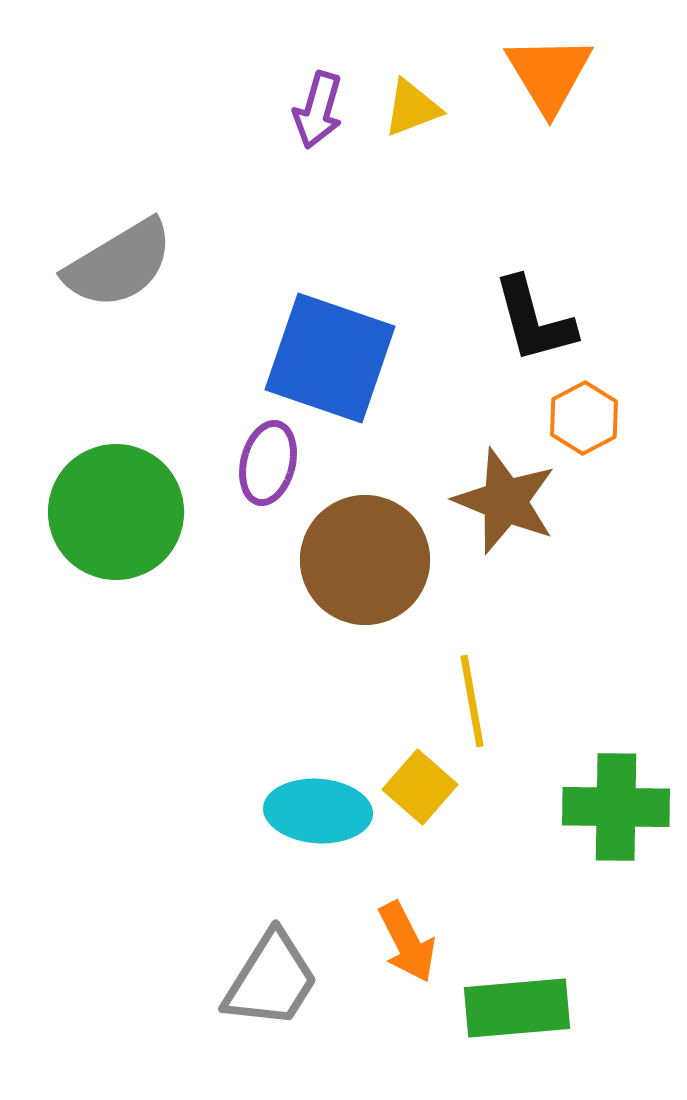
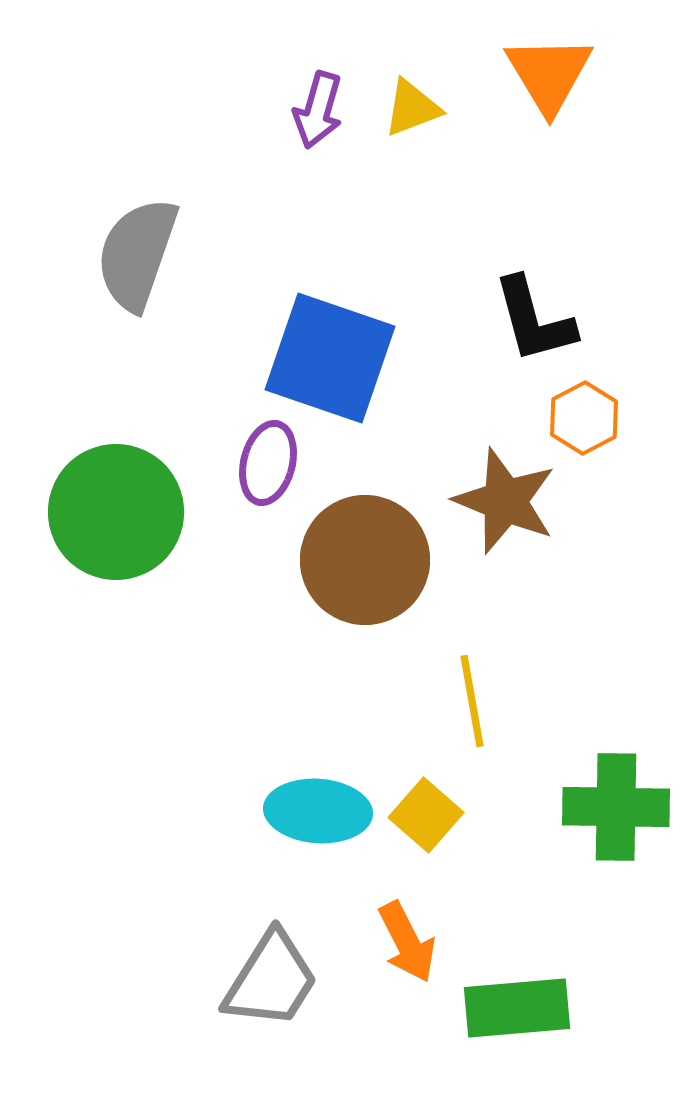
gray semicircle: moved 18 px right, 10 px up; rotated 140 degrees clockwise
yellow square: moved 6 px right, 28 px down
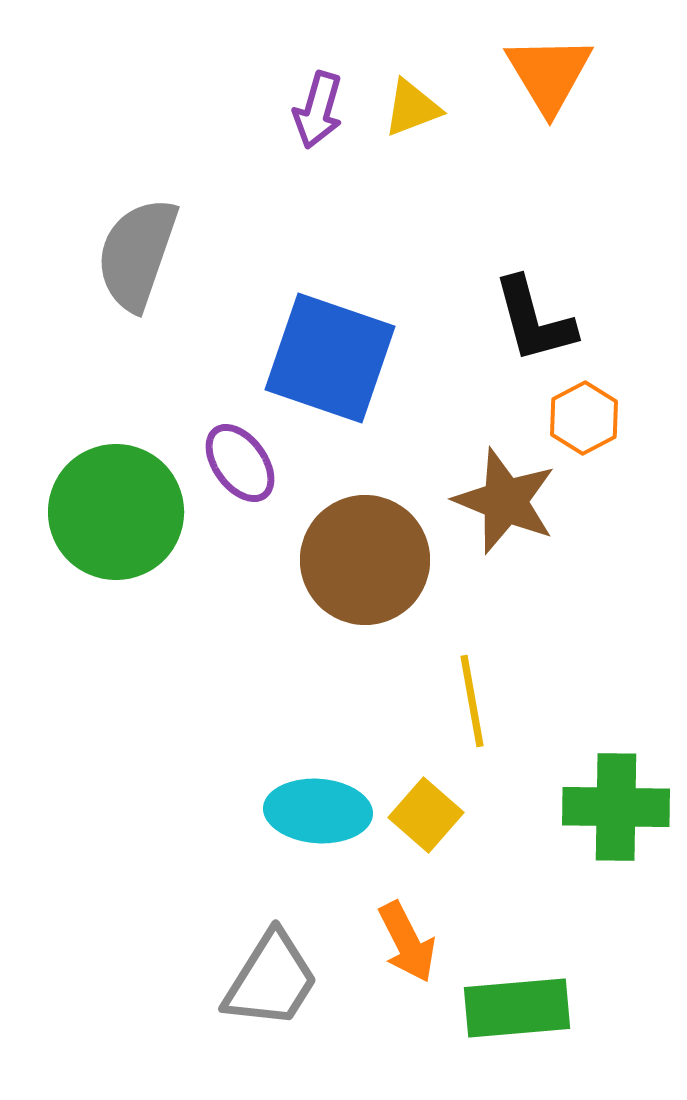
purple ellipse: moved 28 px left; rotated 50 degrees counterclockwise
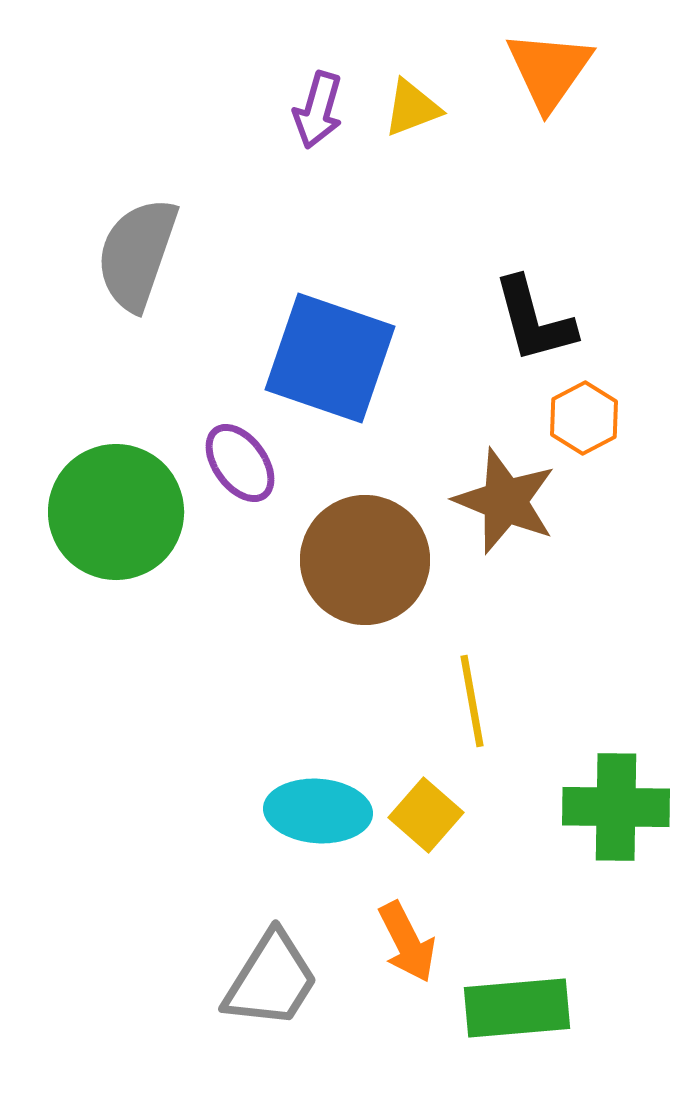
orange triangle: moved 4 px up; rotated 6 degrees clockwise
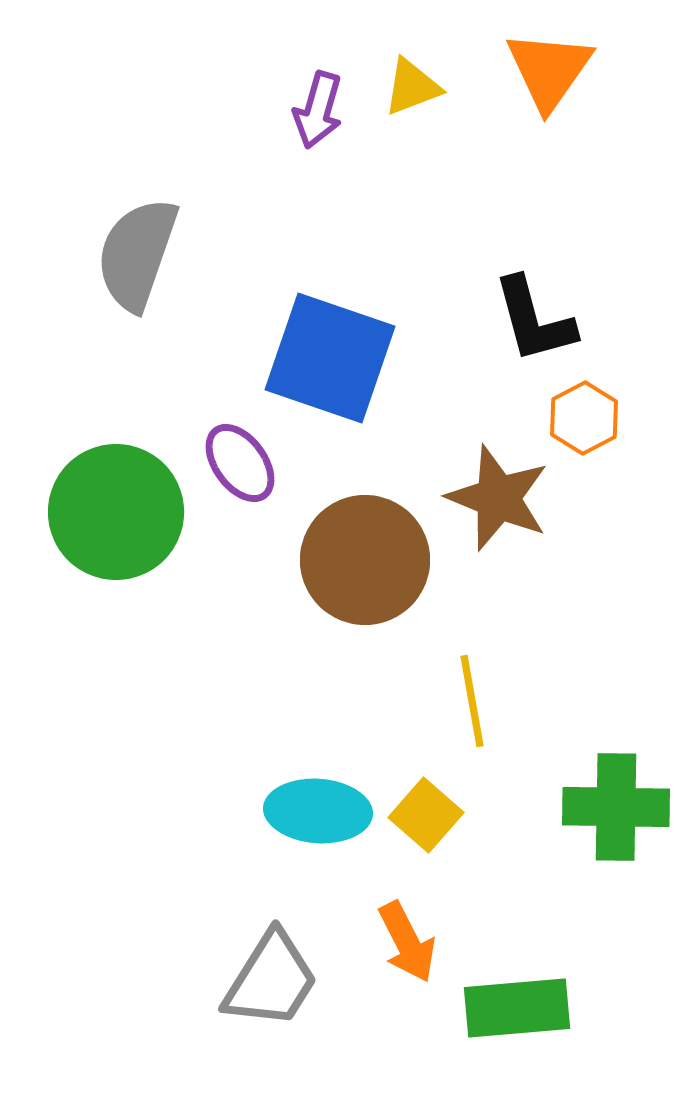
yellow triangle: moved 21 px up
brown star: moved 7 px left, 3 px up
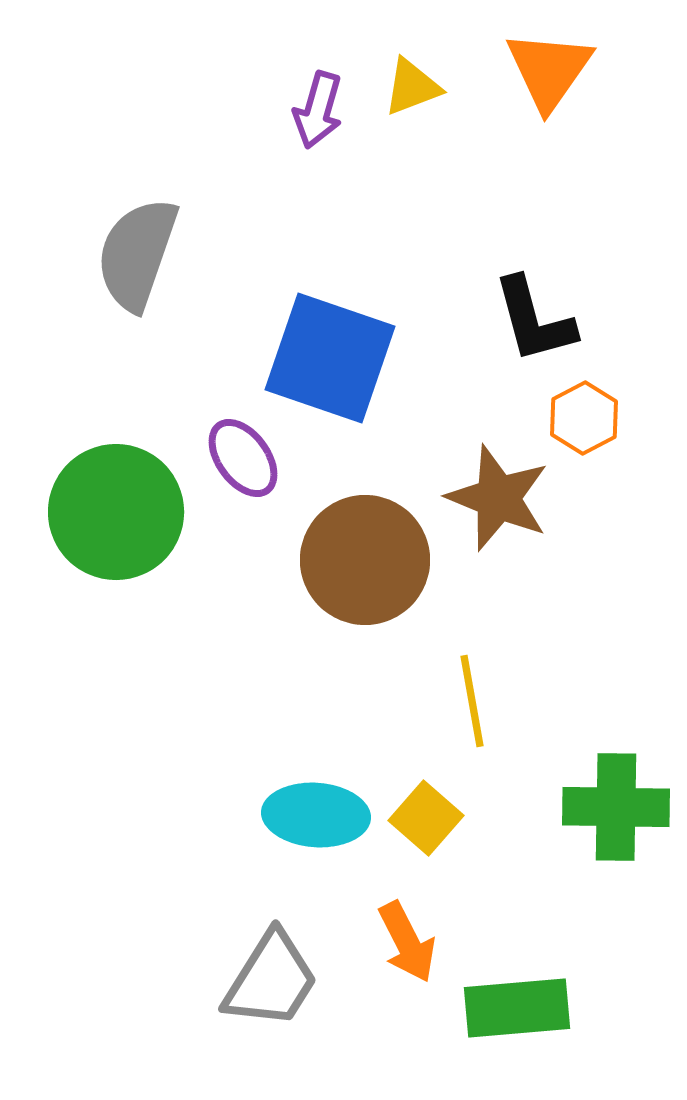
purple ellipse: moved 3 px right, 5 px up
cyan ellipse: moved 2 px left, 4 px down
yellow square: moved 3 px down
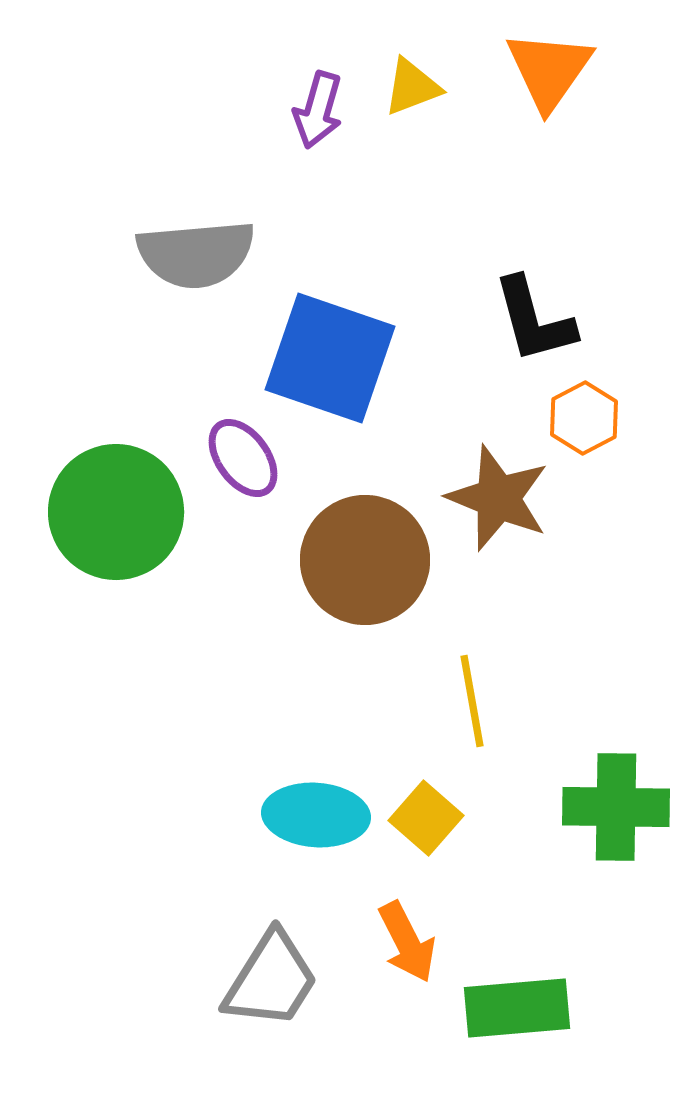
gray semicircle: moved 59 px right; rotated 114 degrees counterclockwise
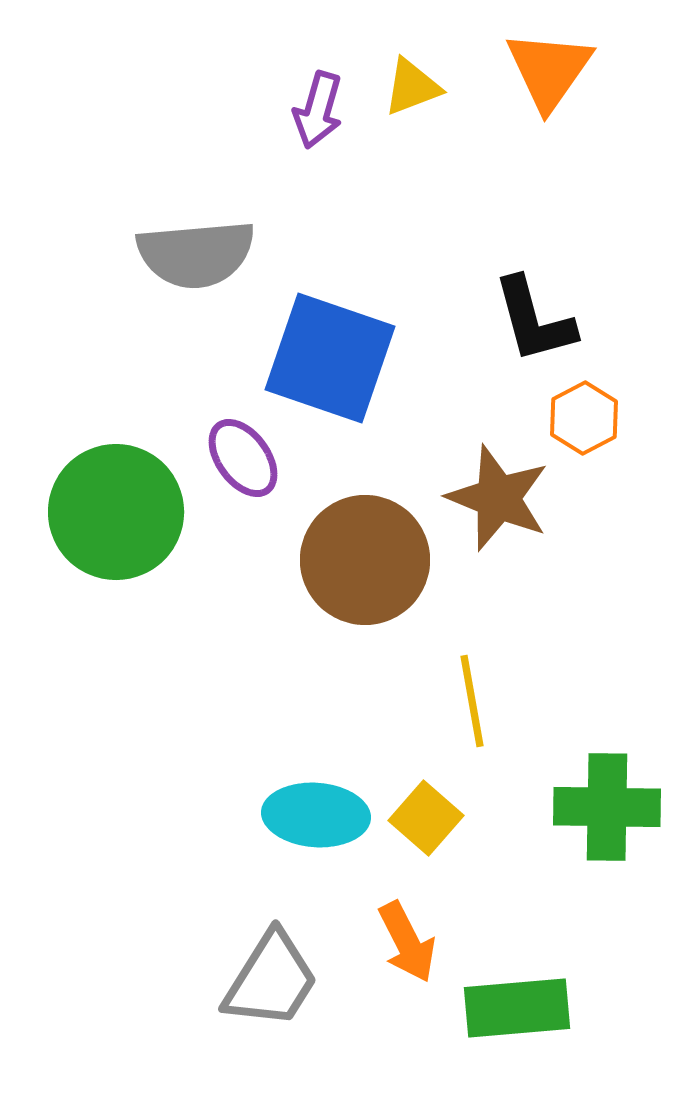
green cross: moved 9 px left
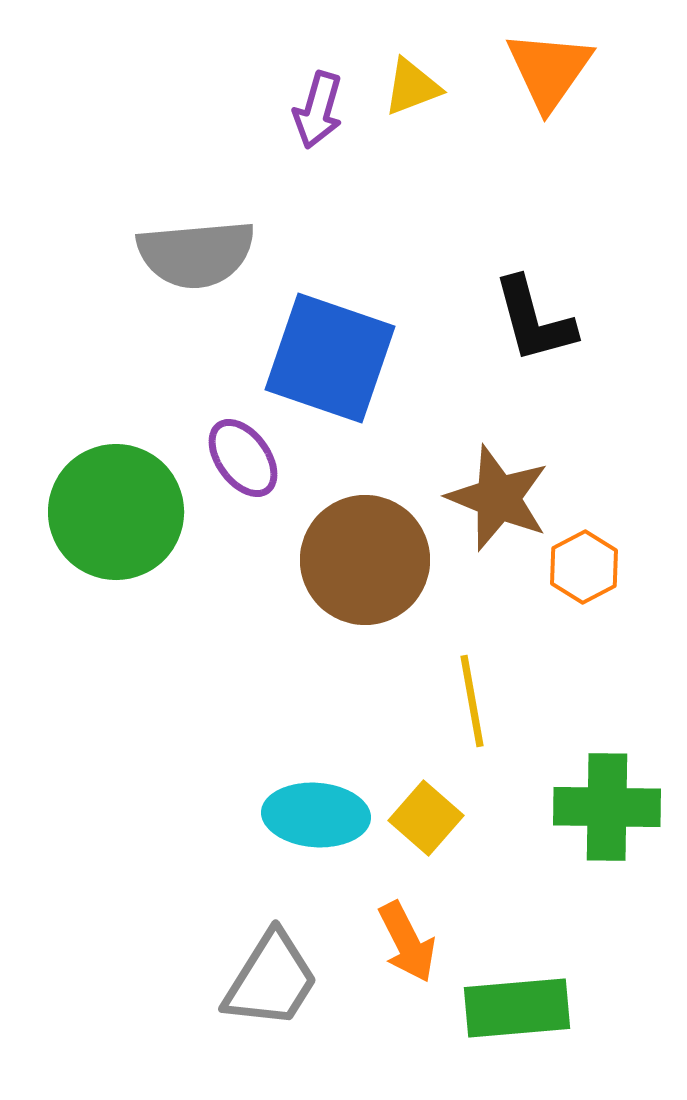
orange hexagon: moved 149 px down
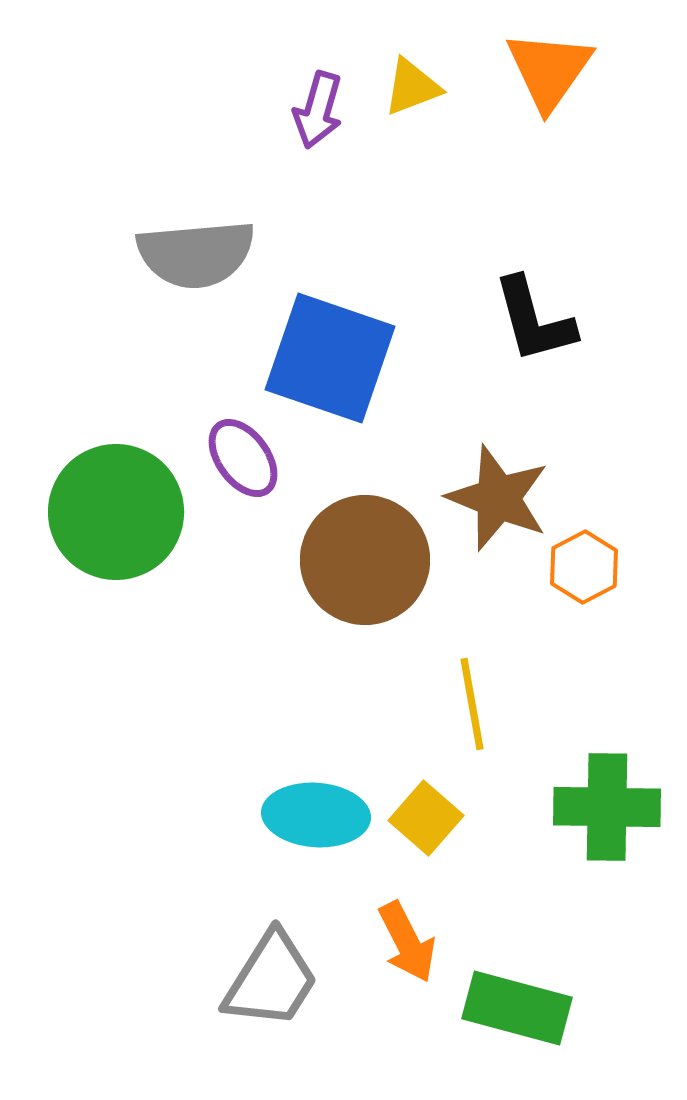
yellow line: moved 3 px down
green rectangle: rotated 20 degrees clockwise
